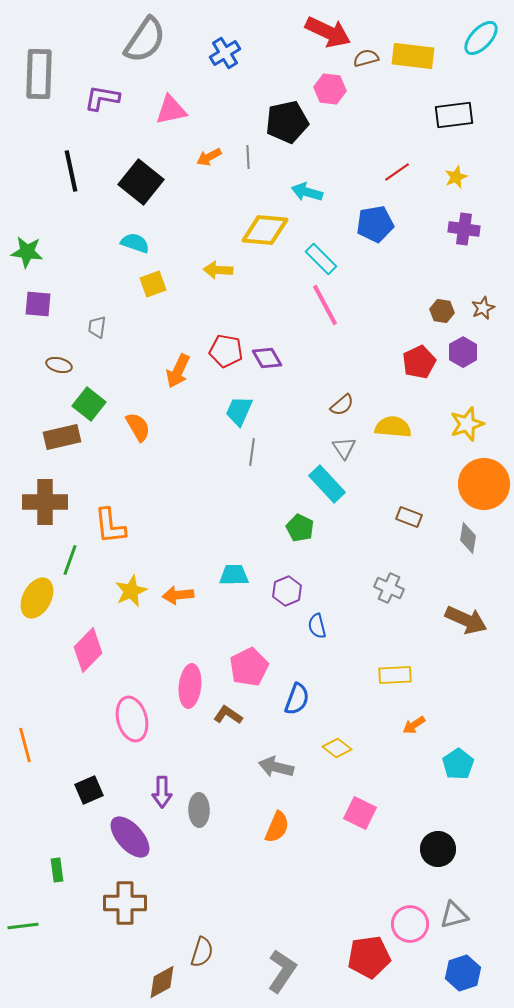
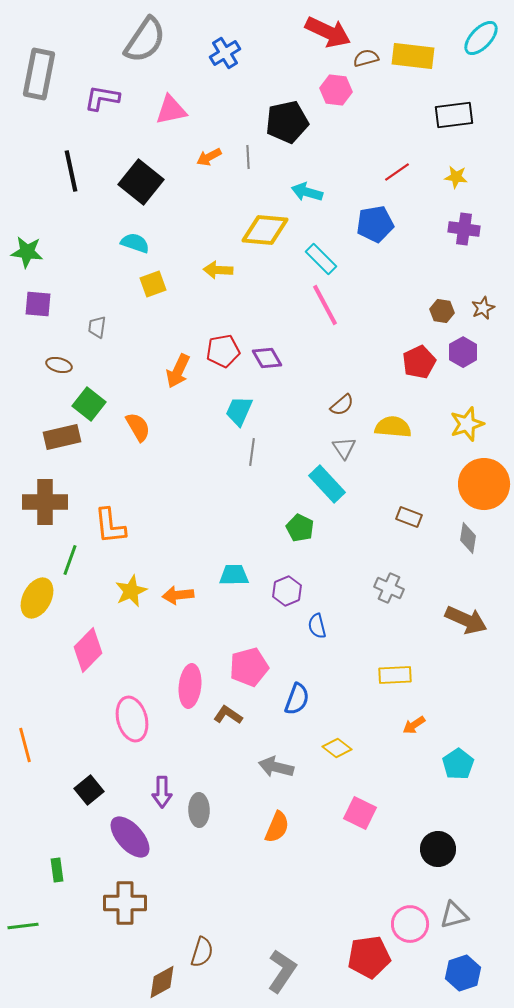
gray rectangle at (39, 74): rotated 9 degrees clockwise
pink hexagon at (330, 89): moved 6 px right, 1 px down
yellow star at (456, 177): rotated 30 degrees clockwise
red pentagon at (226, 351): moved 3 px left; rotated 20 degrees counterclockwise
pink pentagon at (249, 667): rotated 12 degrees clockwise
black square at (89, 790): rotated 16 degrees counterclockwise
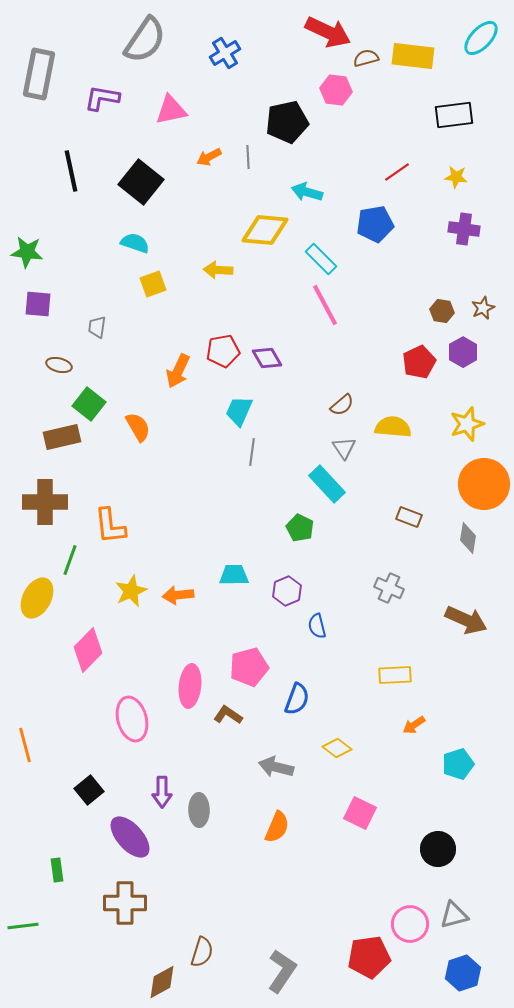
cyan pentagon at (458, 764): rotated 16 degrees clockwise
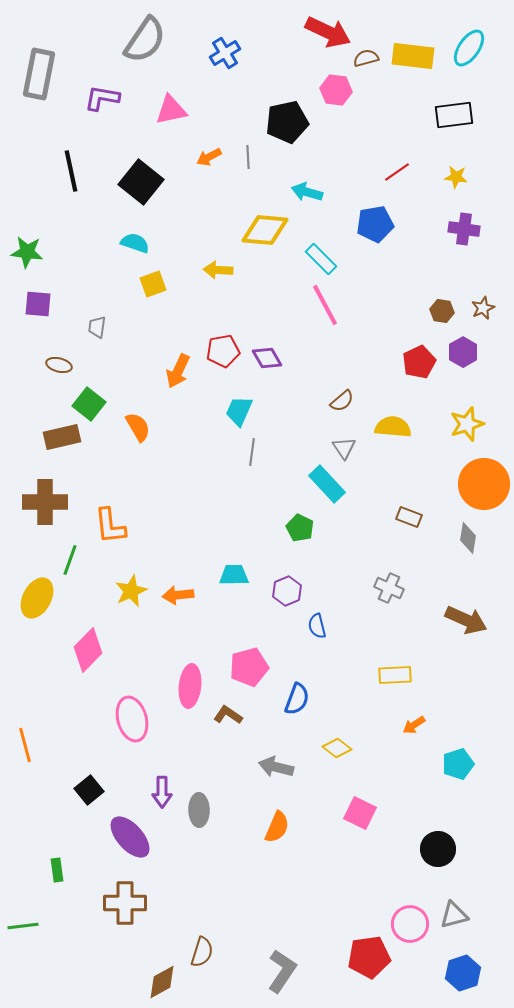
cyan ellipse at (481, 38): moved 12 px left, 10 px down; rotated 9 degrees counterclockwise
brown semicircle at (342, 405): moved 4 px up
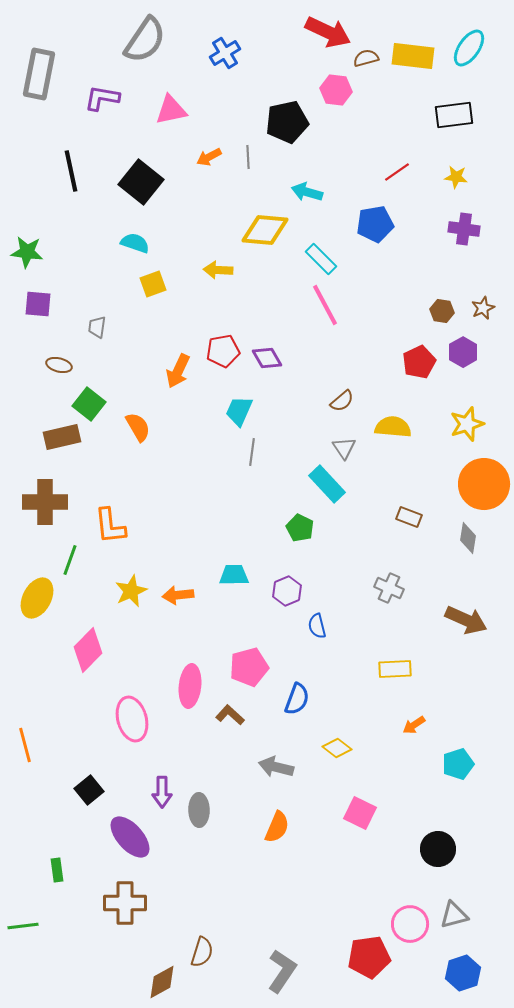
yellow rectangle at (395, 675): moved 6 px up
brown L-shape at (228, 715): moved 2 px right; rotated 8 degrees clockwise
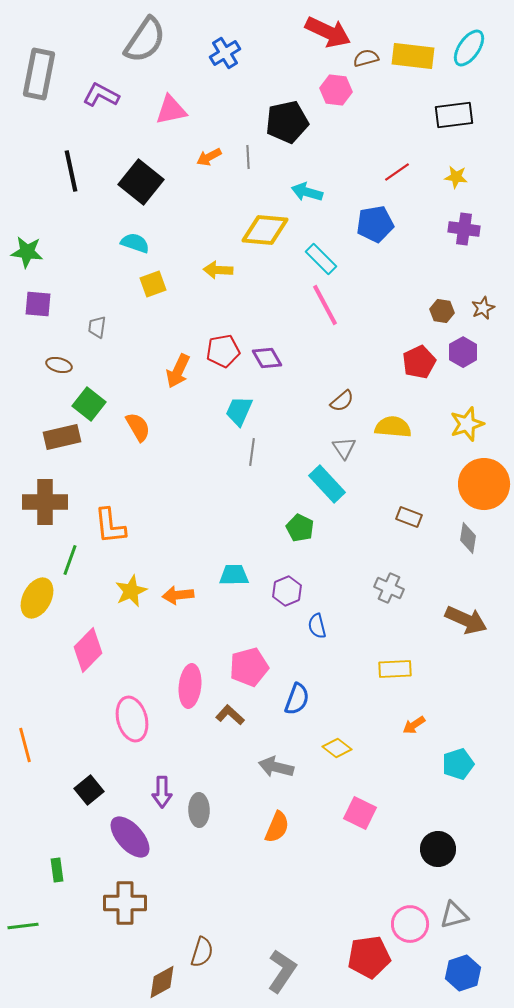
purple L-shape at (102, 98): moved 1 px left, 3 px up; rotated 18 degrees clockwise
